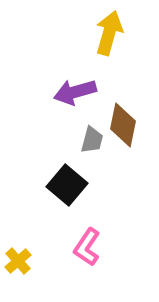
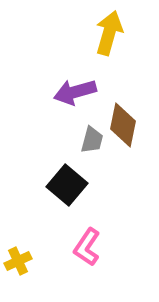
yellow cross: rotated 16 degrees clockwise
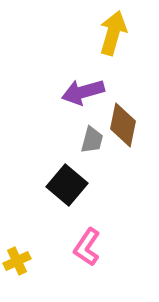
yellow arrow: moved 4 px right
purple arrow: moved 8 px right
yellow cross: moved 1 px left
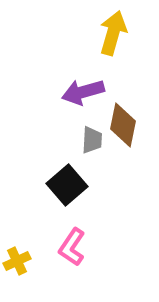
gray trapezoid: rotated 12 degrees counterclockwise
black square: rotated 9 degrees clockwise
pink L-shape: moved 15 px left
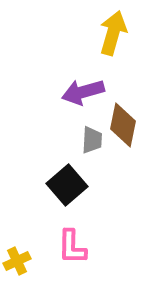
pink L-shape: rotated 33 degrees counterclockwise
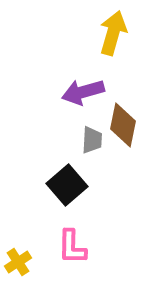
yellow cross: moved 1 px right, 1 px down; rotated 8 degrees counterclockwise
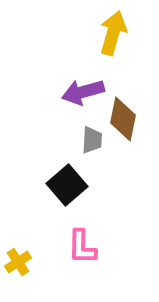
brown diamond: moved 6 px up
pink L-shape: moved 10 px right
